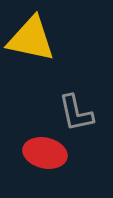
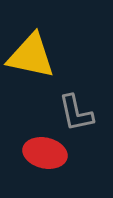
yellow triangle: moved 17 px down
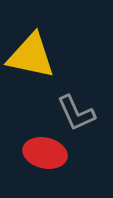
gray L-shape: rotated 12 degrees counterclockwise
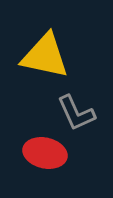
yellow triangle: moved 14 px right
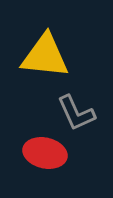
yellow triangle: rotated 6 degrees counterclockwise
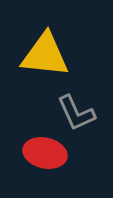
yellow triangle: moved 1 px up
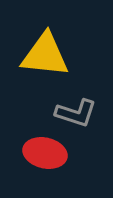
gray L-shape: rotated 48 degrees counterclockwise
